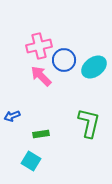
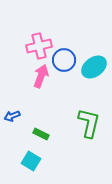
pink arrow: rotated 65 degrees clockwise
green rectangle: rotated 35 degrees clockwise
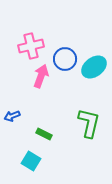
pink cross: moved 8 px left
blue circle: moved 1 px right, 1 px up
green rectangle: moved 3 px right
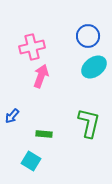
pink cross: moved 1 px right, 1 px down
blue circle: moved 23 px right, 23 px up
blue arrow: rotated 28 degrees counterclockwise
green rectangle: rotated 21 degrees counterclockwise
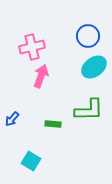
blue arrow: moved 3 px down
green L-shape: moved 13 px up; rotated 76 degrees clockwise
green rectangle: moved 9 px right, 10 px up
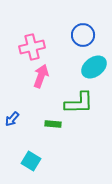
blue circle: moved 5 px left, 1 px up
green L-shape: moved 10 px left, 7 px up
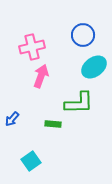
cyan square: rotated 24 degrees clockwise
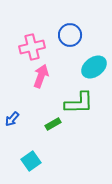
blue circle: moved 13 px left
green rectangle: rotated 35 degrees counterclockwise
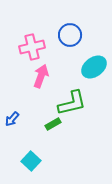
green L-shape: moved 7 px left; rotated 12 degrees counterclockwise
cyan square: rotated 12 degrees counterclockwise
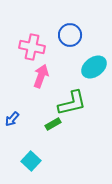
pink cross: rotated 25 degrees clockwise
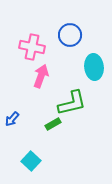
cyan ellipse: rotated 60 degrees counterclockwise
